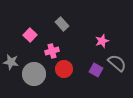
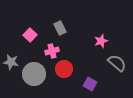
gray rectangle: moved 2 px left, 4 px down; rotated 16 degrees clockwise
pink star: moved 1 px left
purple square: moved 6 px left, 14 px down
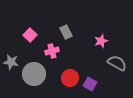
gray rectangle: moved 6 px right, 4 px down
gray semicircle: rotated 12 degrees counterclockwise
red circle: moved 6 px right, 9 px down
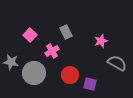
pink cross: rotated 16 degrees counterclockwise
gray circle: moved 1 px up
red circle: moved 3 px up
purple square: rotated 16 degrees counterclockwise
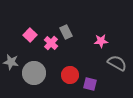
pink star: rotated 16 degrees clockwise
pink cross: moved 1 px left, 8 px up; rotated 16 degrees counterclockwise
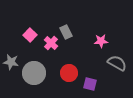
red circle: moved 1 px left, 2 px up
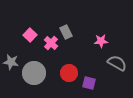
purple square: moved 1 px left, 1 px up
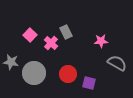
red circle: moved 1 px left, 1 px down
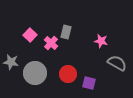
gray rectangle: rotated 40 degrees clockwise
pink star: rotated 16 degrees clockwise
gray circle: moved 1 px right
